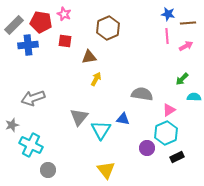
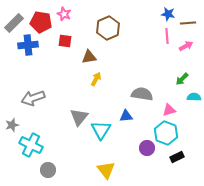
gray rectangle: moved 2 px up
pink triangle: rotated 16 degrees clockwise
blue triangle: moved 3 px right, 3 px up; rotated 16 degrees counterclockwise
cyan hexagon: rotated 15 degrees counterclockwise
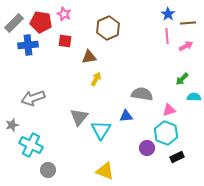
blue star: rotated 24 degrees clockwise
yellow triangle: moved 1 px left, 1 px down; rotated 30 degrees counterclockwise
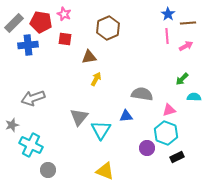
red square: moved 2 px up
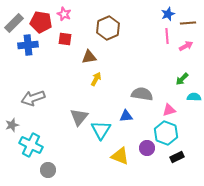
blue star: rotated 16 degrees clockwise
yellow triangle: moved 15 px right, 15 px up
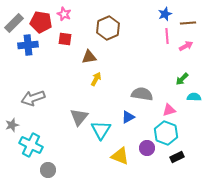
blue star: moved 3 px left
blue triangle: moved 2 px right, 1 px down; rotated 24 degrees counterclockwise
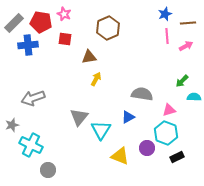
green arrow: moved 2 px down
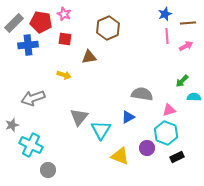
yellow arrow: moved 32 px left, 4 px up; rotated 80 degrees clockwise
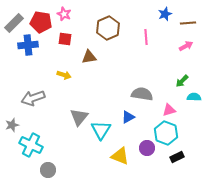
pink line: moved 21 px left, 1 px down
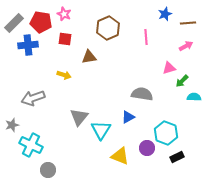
pink triangle: moved 42 px up
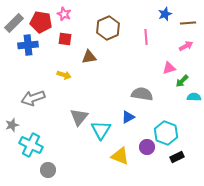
purple circle: moved 1 px up
